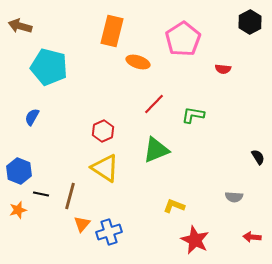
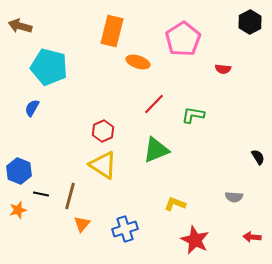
blue semicircle: moved 9 px up
yellow triangle: moved 2 px left, 3 px up
yellow L-shape: moved 1 px right, 2 px up
blue cross: moved 16 px right, 3 px up
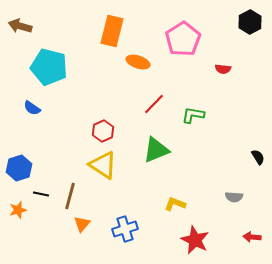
blue semicircle: rotated 84 degrees counterclockwise
blue hexagon: moved 3 px up; rotated 20 degrees clockwise
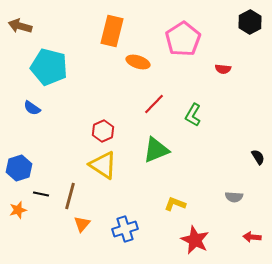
green L-shape: rotated 70 degrees counterclockwise
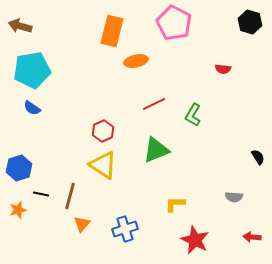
black hexagon: rotated 15 degrees counterclockwise
pink pentagon: moved 9 px left, 16 px up; rotated 12 degrees counterclockwise
orange ellipse: moved 2 px left, 1 px up; rotated 30 degrees counterclockwise
cyan pentagon: moved 17 px left, 3 px down; rotated 24 degrees counterclockwise
red line: rotated 20 degrees clockwise
yellow L-shape: rotated 20 degrees counterclockwise
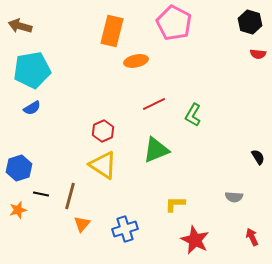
red semicircle: moved 35 px right, 15 px up
blue semicircle: rotated 66 degrees counterclockwise
red arrow: rotated 60 degrees clockwise
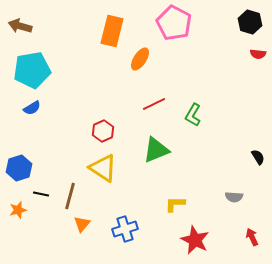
orange ellipse: moved 4 px right, 2 px up; rotated 45 degrees counterclockwise
yellow triangle: moved 3 px down
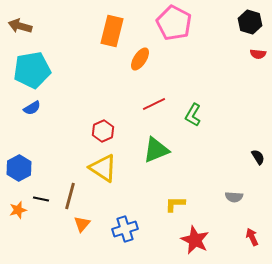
blue hexagon: rotated 10 degrees counterclockwise
black line: moved 5 px down
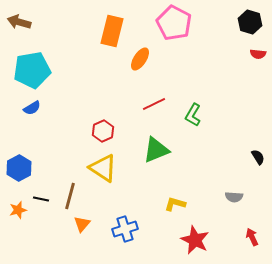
brown arrow: moved 1 px left, 4 px up
yellow L-shape: rotated 15 degrees clockwise
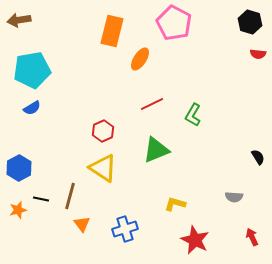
brown arrow: moved 2 px up; rotated 25 degrees counterclockwise
red line: moved 2 px left
orange triangle: rotated 18 degrees counterclockwise
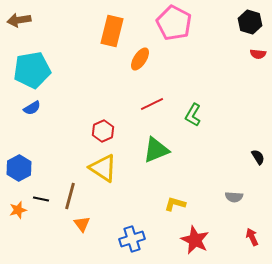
blue cross: moved 7 px right, 10 px down
